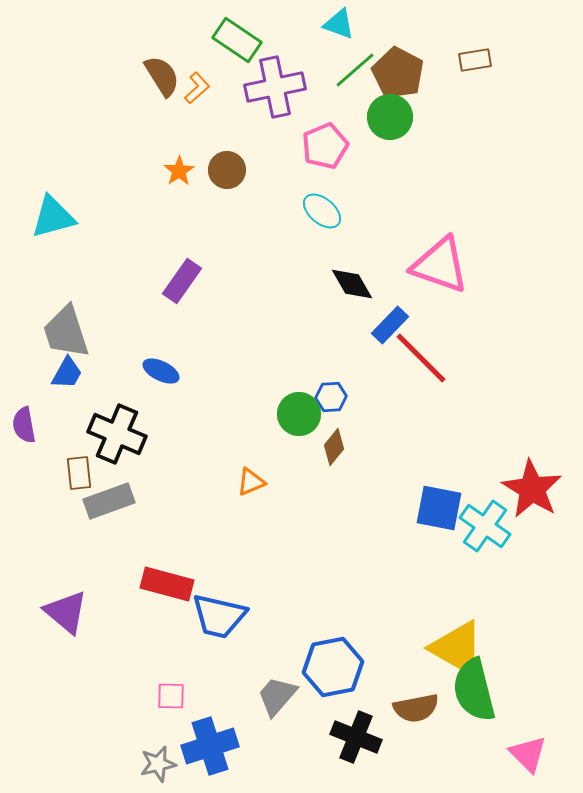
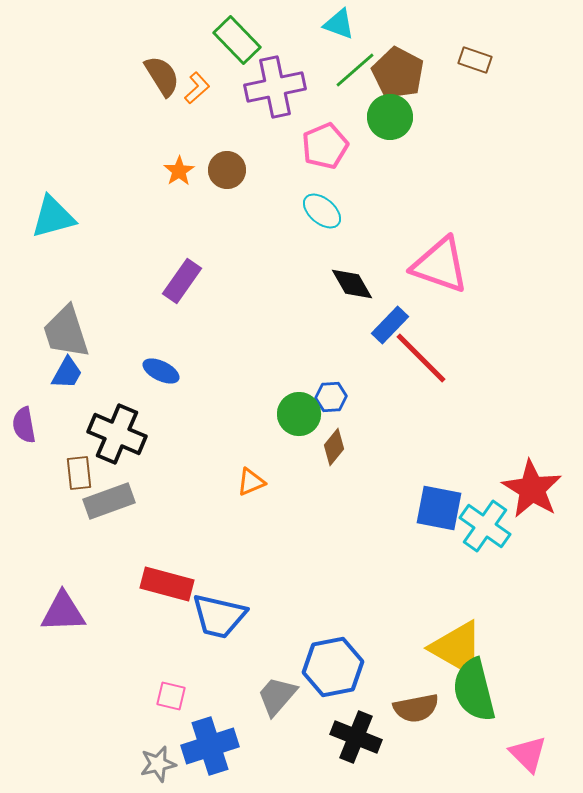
green rectangle at (237, 40): rotated 12 degrees clockwise
brown rectangle at (475, 60): rotated 28 degrees clockwise
purple triangle at (66, 612): moved 3 px left; rotated 42 degrees counterclockwise
pink square at (171, 696): rotated 12 degrees clockwise
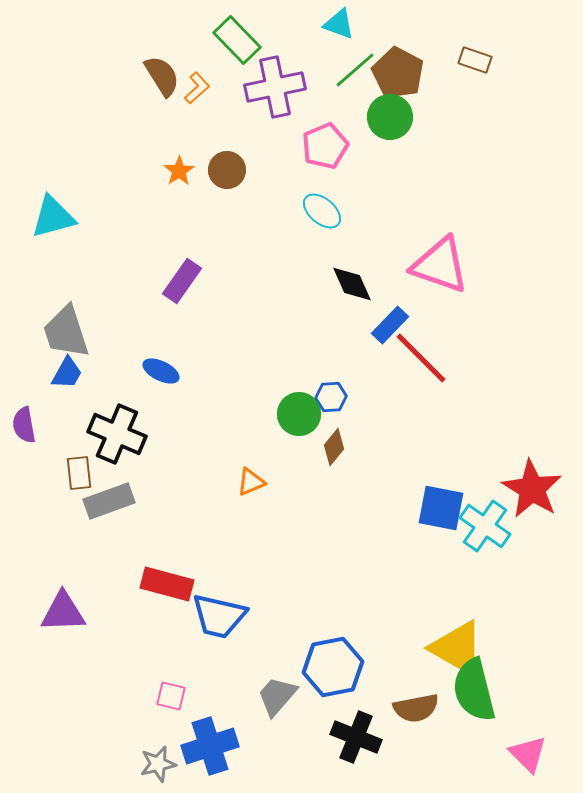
black diamond at (352, 284): rotated 6 degrees clockwise
blue square at (439, 508): moved 2 px right
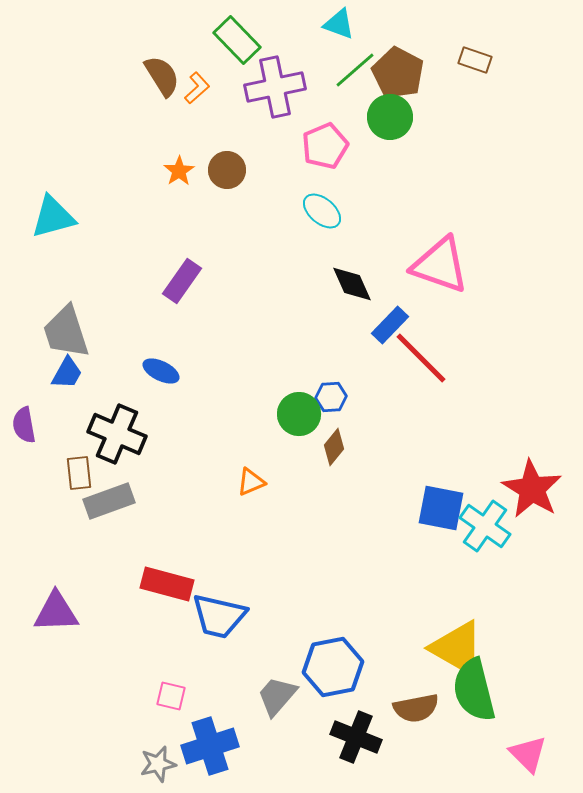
purple triangle at (63, 612): moved 7 px left
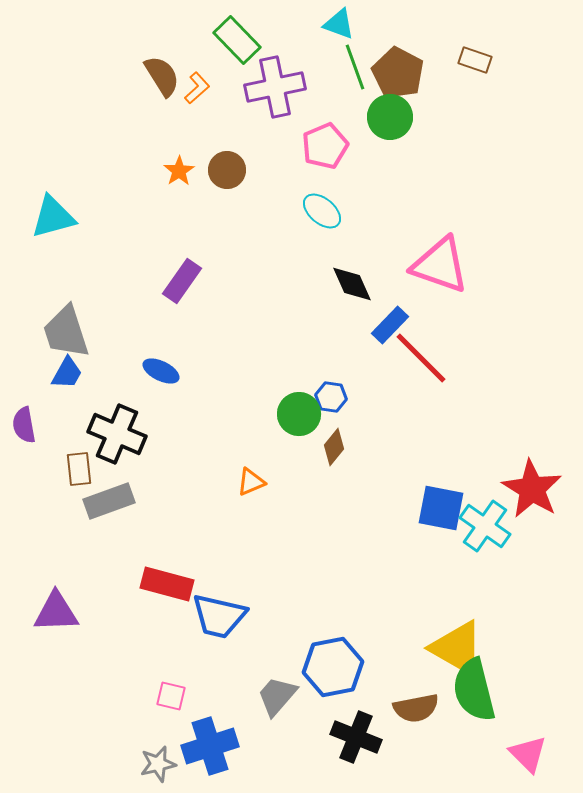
green line at (355, 70): moved 3 px up; rotated 69 degrees counterclockwise
blue hexagon at (331, 397): rotated 12 degrees clockwise
brown rectangle at (79, 473): moved 4 px up
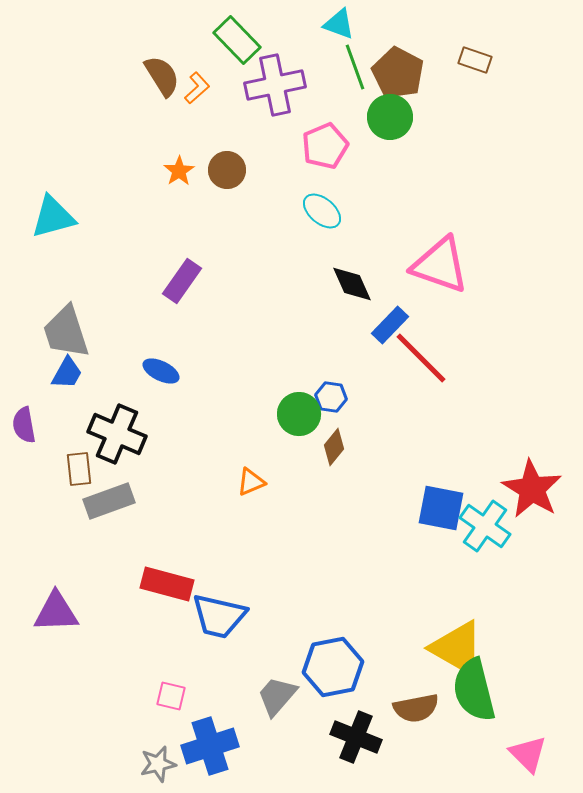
purple cross at (275, 87): moved 2 px up
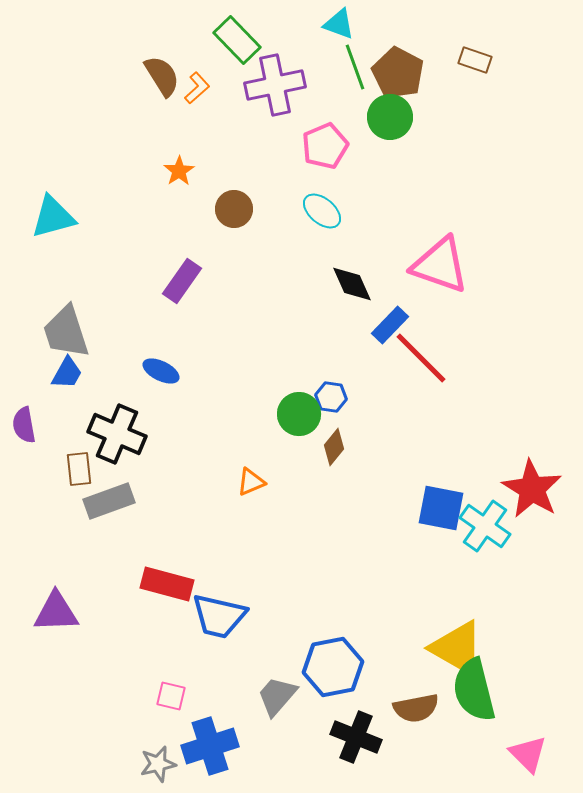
brown circle at (227, 170): moved 7 px right, 39 px down
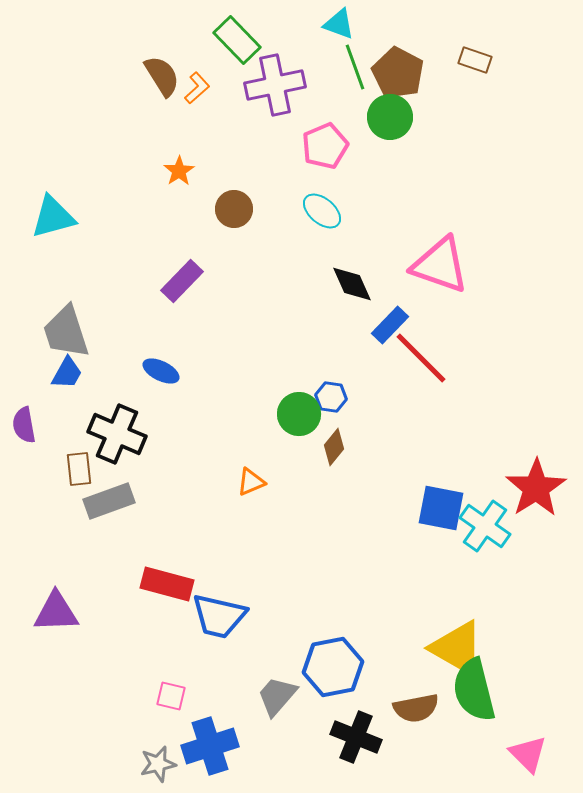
purple rectangle at (182, 281): rotated 9 degrees clockwise
red star at (532, 489): moved 4 px right, 1 px up; rotated 8 degrees clockwise
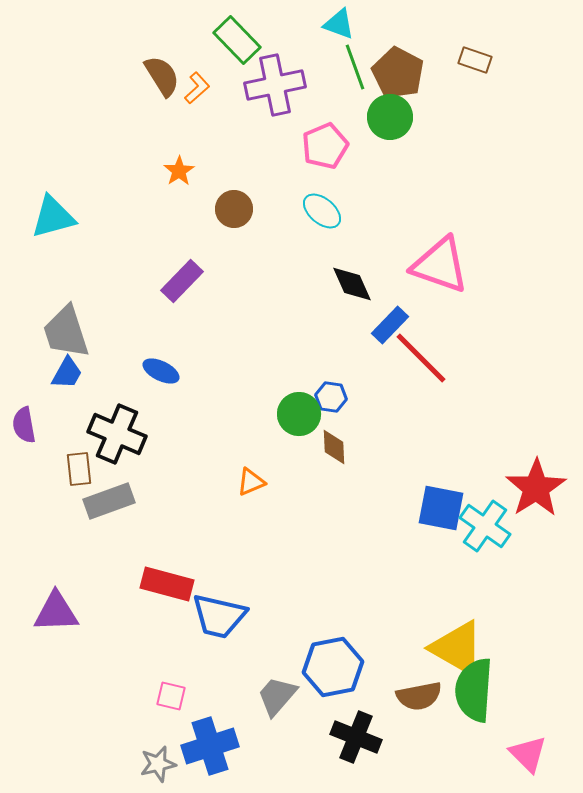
brown diamond at (334, 447): rotated 42 degrees counterclockwise
green semicircle at (474, 690): rotated 18 degrees clockwise
brown semicircle at (416, 708): moved 3 px right, 12 px up
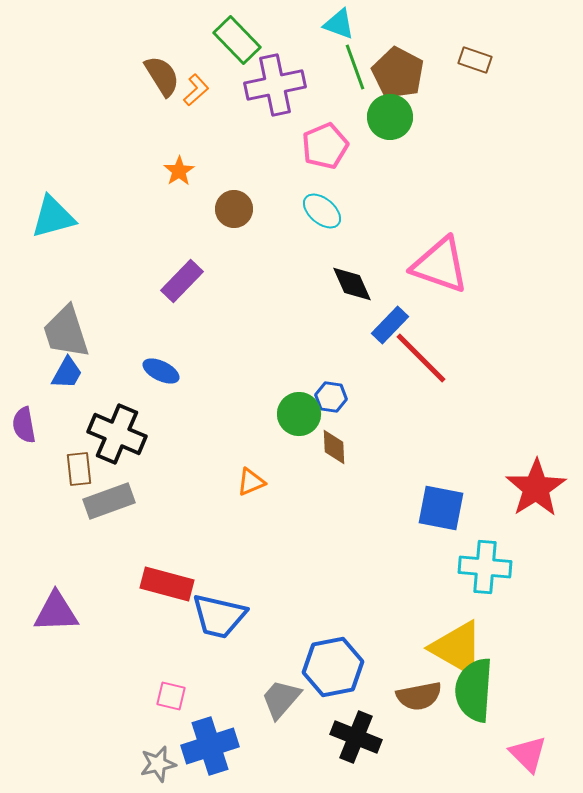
orange L-shape at (197, 88): moved 1 px left, 2 px down
cyan cross at (485, 526): moved 41 px down; rotated 30 degrees counterclockwise
gray trapezoid at (277, 696): moved 4 px right, 3 px down
